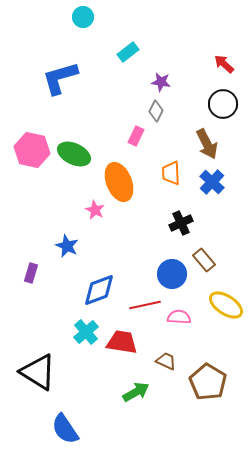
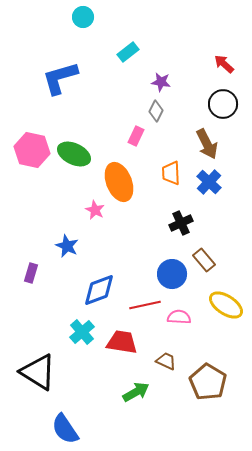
blue cross: moved 3 px left
cyan cross: moved 4 px left
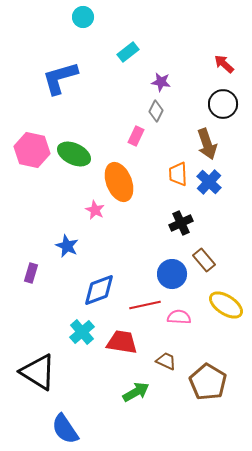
brown arrow: rotated 8 degrees clockwise
orange trapezoid: moved 7 px right, 1 px down
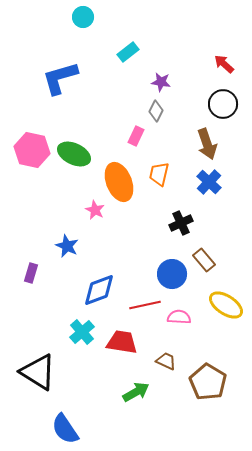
orange trapezoid: moved 19 px left; rotated 15 degrees clockwise
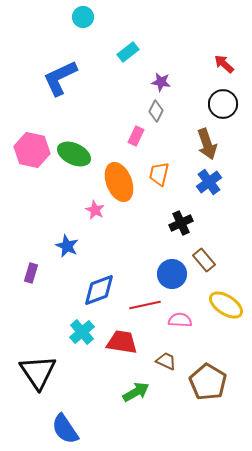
blue L-shape: rotated 9 degrees counterclockwise
blue cross: rotated 10 degrees clockwise
pink semicircle: moved 1 px right, 3 px down
black triangle: rotated 24 degrees clockwise
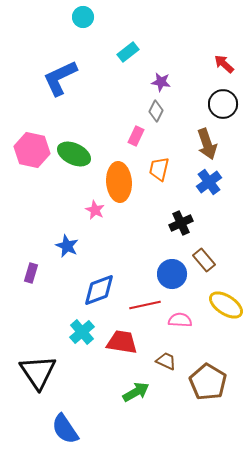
orange trapezoid: moved 5 px up
orange ellipse: rotated 18 degrees clockwise
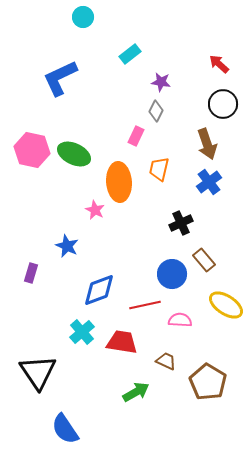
cyan rectangle: moved 2 px right, 2 px down
red arrow: moved 5 px left
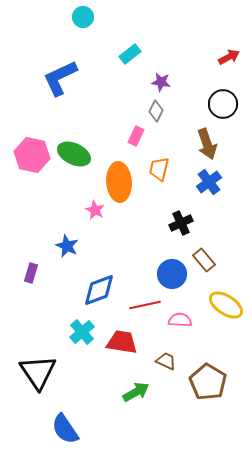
red arrow: moved 10 px right, 7 px up; rotated 110 degrees clockwise
pink hexagon: moved 5 px down
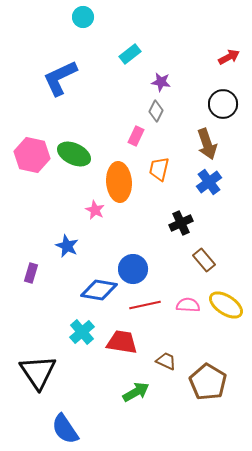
blue circle: moved 39 px left, 5 px up
blue diamond: rotated 30 degrees clockwise
pink semicircle: moved 8 px right, 15 px up
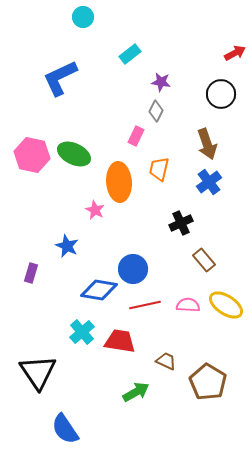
red arrow: moved 6 px right, 4 px up
black circle: moved 2 px left, 10 px up
red trapezoid: moved 2 px left, 1 px up
